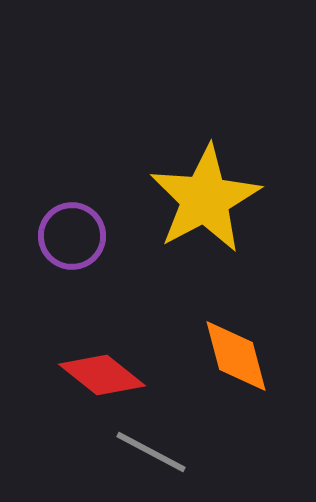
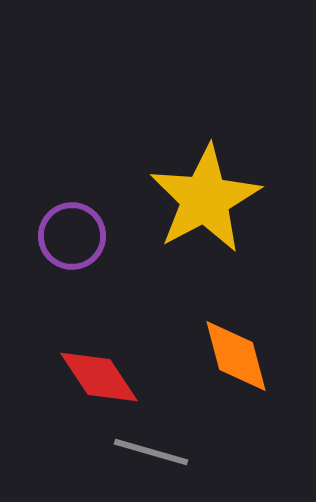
red diamond: moved 3 px left, 2 px down; rotated 18 degrees clockwise
gray line: rotated 12 degrees counterclockwise
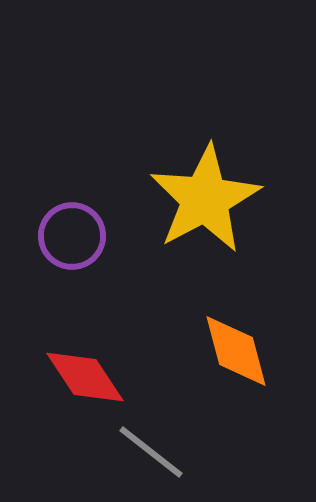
orange diamond: moved 5 px up
red diamond: moved 14 px left
gray line: rotated 22 degrees clockwise
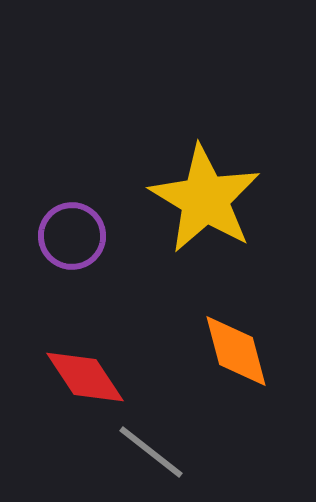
yellow star: rotated 13 degrees counterclockwise
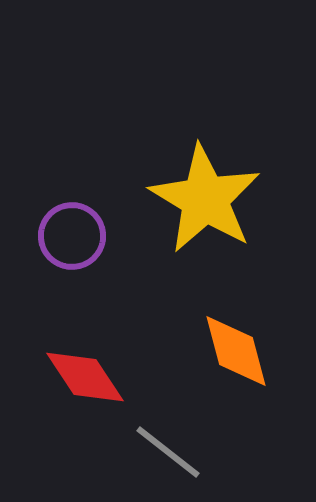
gray line: moved 17 px right
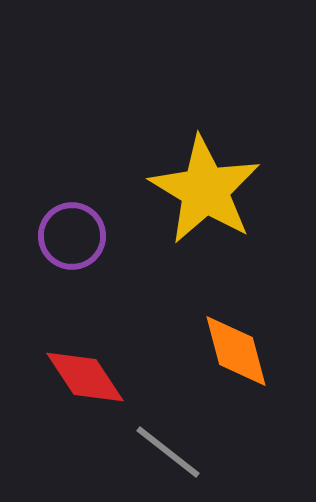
yellow star: moved 9 px up
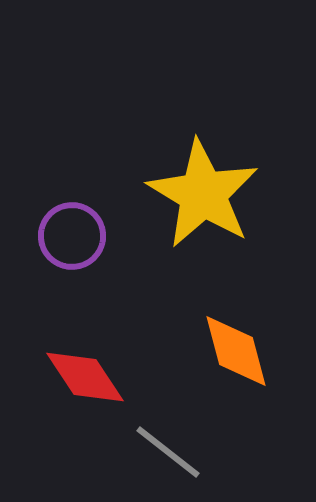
yellow star: moved 2 px left, 4 px down
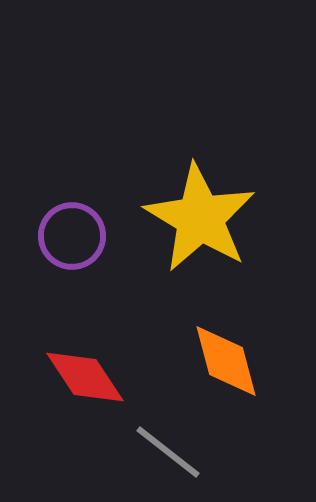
yellow star: moved 3 px left, 24 px down
orange diamond: moved 10 px left, 10 px down
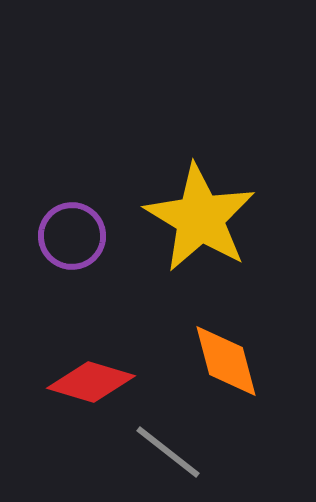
red diamond: moved 6 px right, 5 px down; rotated 40 degrees counterclockwise
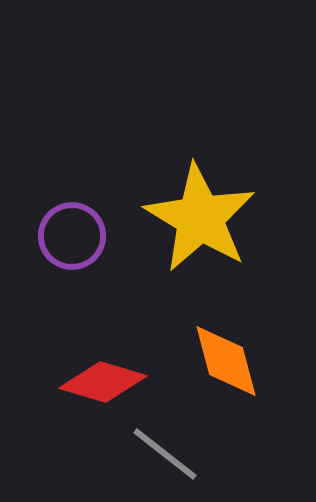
red diamond: moved 12 px right
gray line: moved 3 px left, 2 px down
